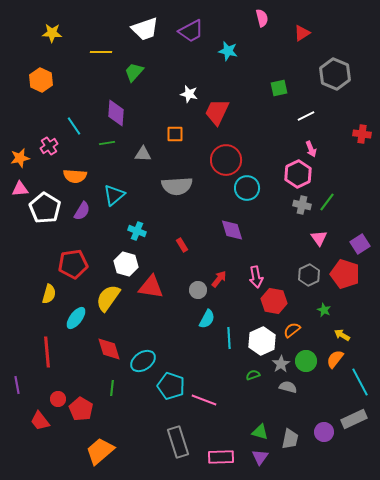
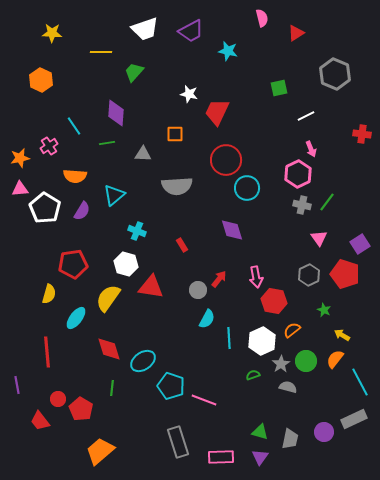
red triangle at (302, 33): moved 6 px left
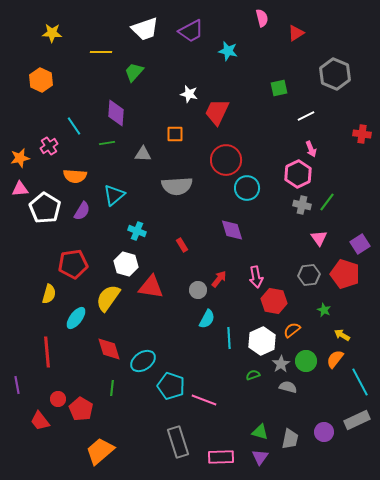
gray hexagon at (309, 275): rotated 20 degrees clockwise
gray rectangle at (354, 419): moved 3 px right, 1 px down
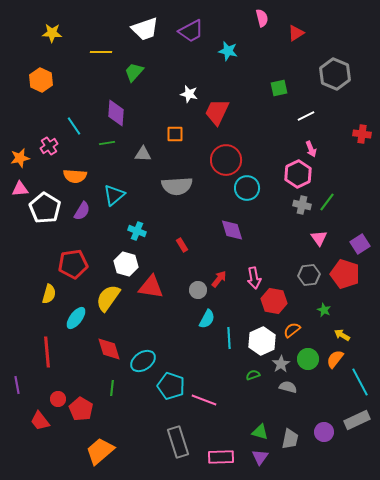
pink arrow at (256, 277): moved 2 px left, 1 px down
green circle at (306, 361): moved 2 px right, 2 px up
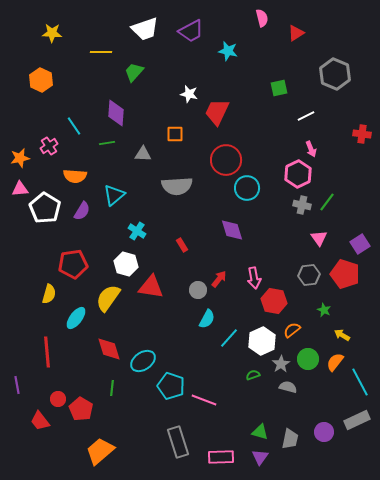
cyan cross at (137, 231): rotated 12 degrees clockwise
cyan line at (229, 338): rotated 45 degrees clockwise
orange semicircle at (335, 359): moved 3 px down
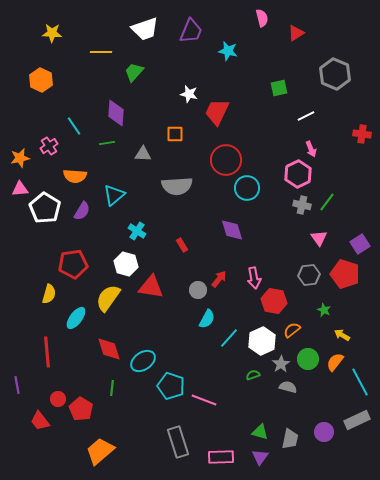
purple trapezoid at (191, 31): rotated 40 degrees counterclockwise
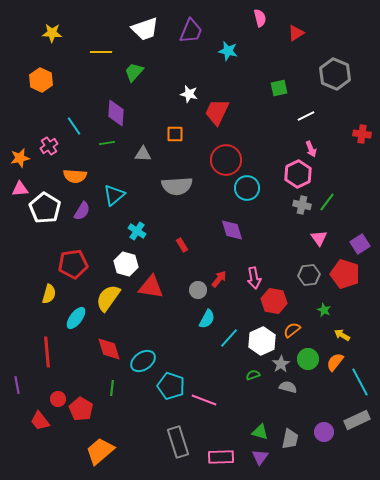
pink semicircle at (262, 18): moved 2 px left
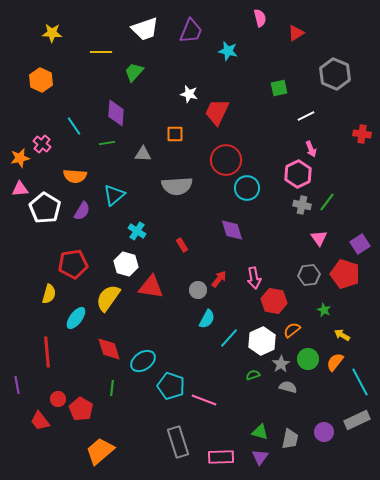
pink cross at (49, 146): moved 7 px left, 2 px up; rotated 18 degrees counterclockwise
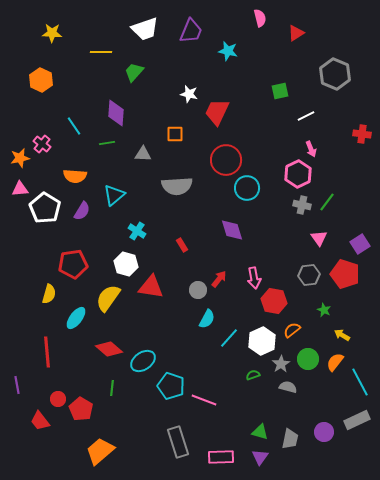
green square at (279, 88): moved 1 px right, 3 px down
red diamond at (109, 349): rotated 32 degrees counterclockwise
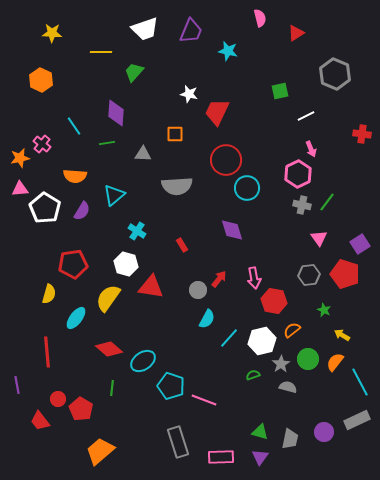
white hexagon at (262, 341): rotated 12 degrees clockwise
